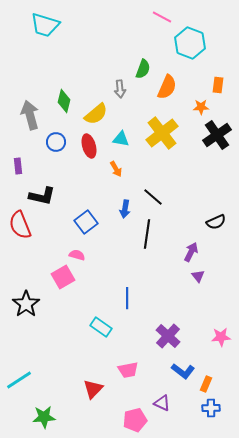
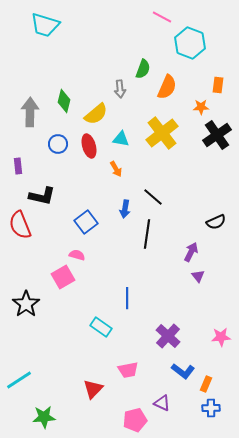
gray arrow at (30, 115): moved 3 px up; rotated 16 degrees clockwise
blue circle at (56, 142): moved 2 px right, 2 px down
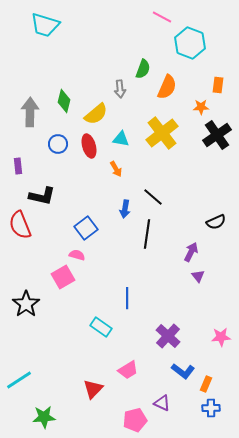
blue square at (86, 222): moved 6 px down
pink trapezoid at (128, 370): rotated 20 degrees counterclockwise
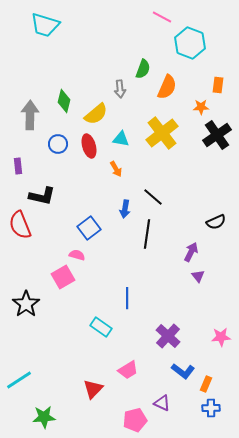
gray arrow at (30, 112): moved 3 px down
blue square at (86, 228): moved 3 px right
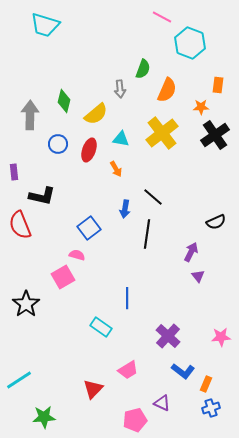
orange semicircle at (167, 87): moved 3 px down
black cross at (217, 135): moved 2 px left
red ellipse at (89, 146): moved 4 px down; rotated 35 degrees clockwise
purple rectangle at (18, 166): moved 4 px left, 6 px down
blue cross at (211, 408): rotated 18 degrees counterclockwise
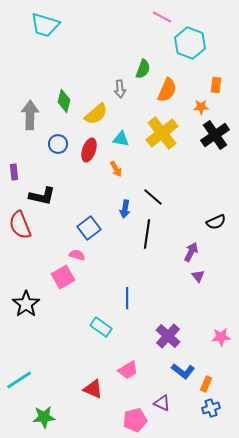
orange rectangle at (218, 85): moved 2 px left
red triangle at (93, 389): rotated 50 degrees counterclockwise
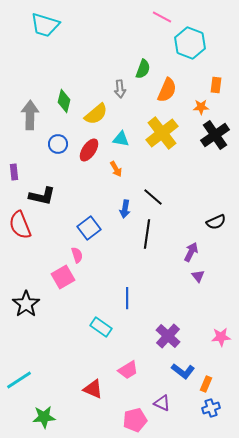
red ellipse at (89, 150): rotated 15 degrees clockwise
pink semicircle at (77, 255): rotated 56 degrees clockwise
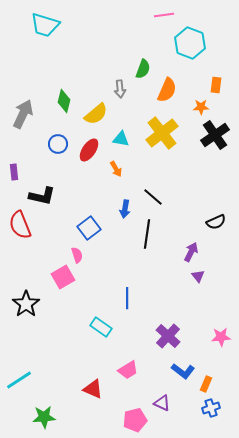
pink line at (162, 17): moved 2 px right, 2 px up; rotated 36 degrees counterclockwise
gray arrow at (30, 115): moved 7 px left, 1 px up; rotated 24 degrees clockwise
